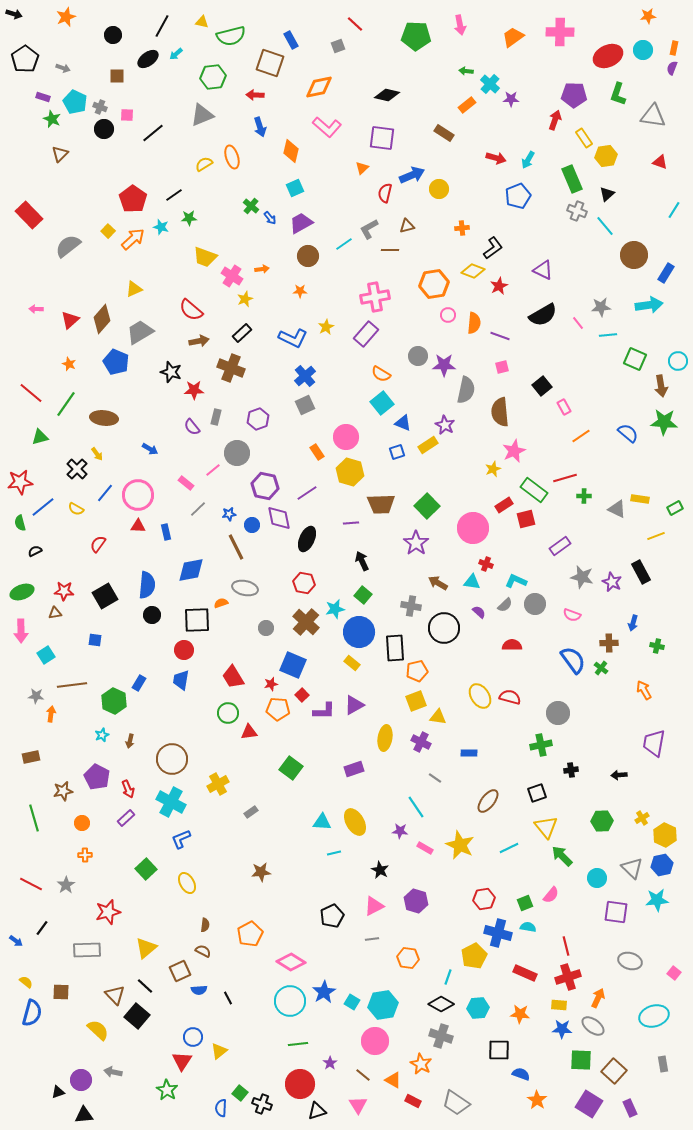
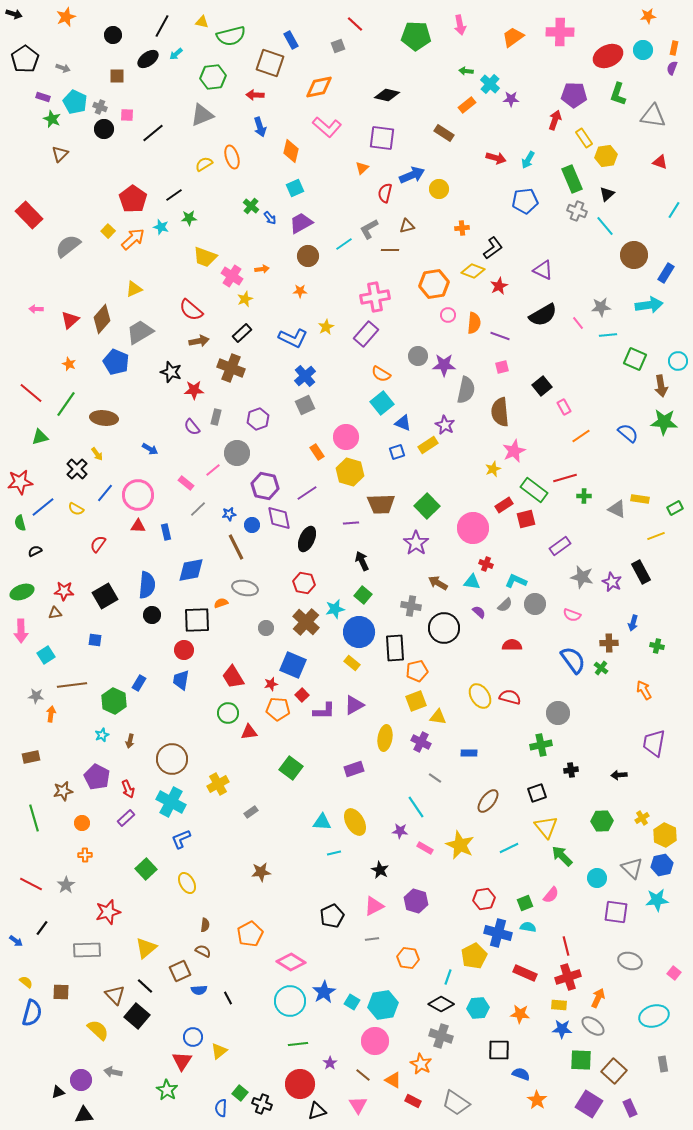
blue pentagon at (518, 196): moved 7 px right, 5 px down; rotated 15 degrees clockwise
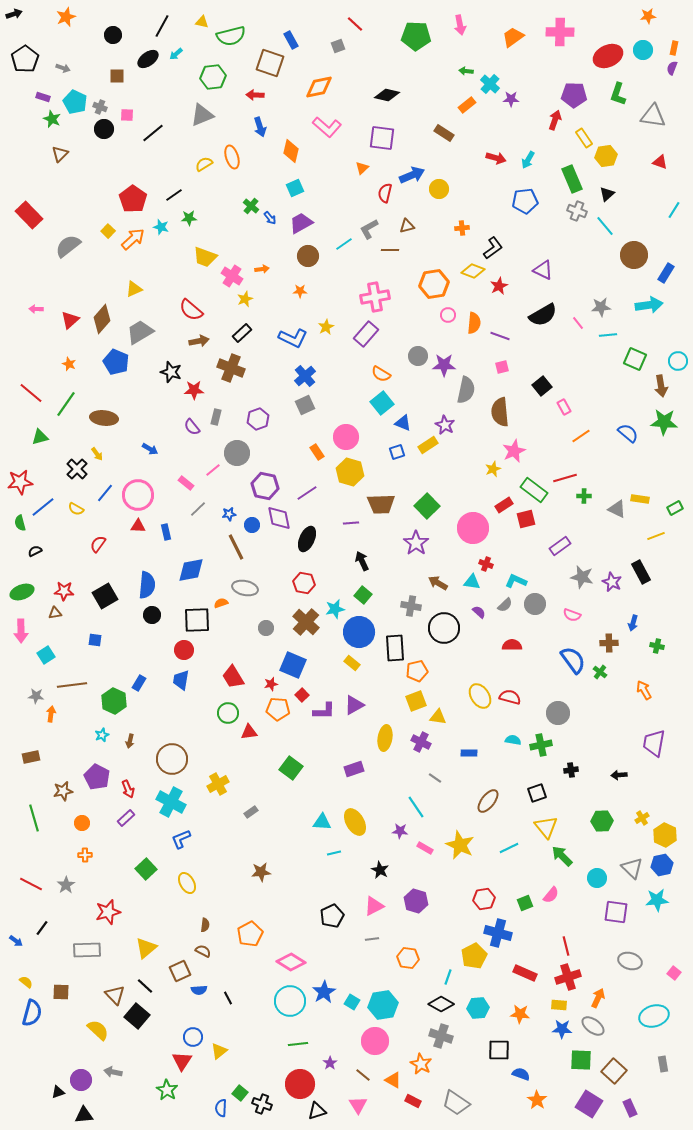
black arrow at (14, 14): rotated 35 degrees counterclockwise
green cross at (601, 668): moved 1 px left, 4 px down
cyan semicircle at (528, 927): moved 15 px left, 187 px up
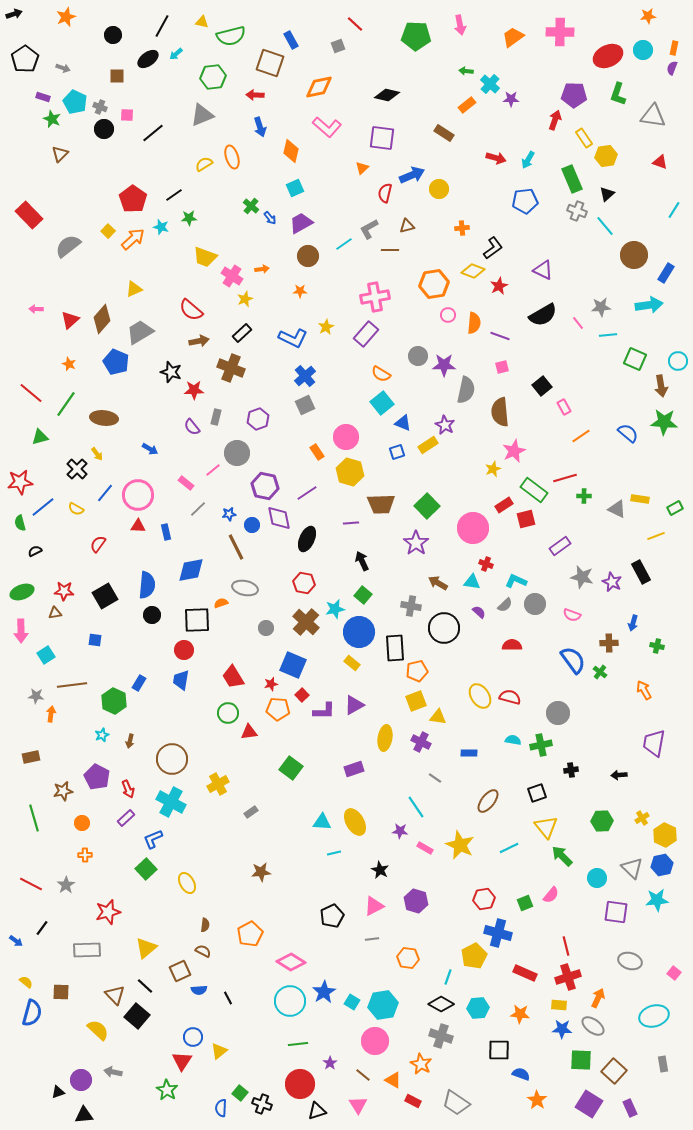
blue L-shape at (181, 839): moved 28 px left
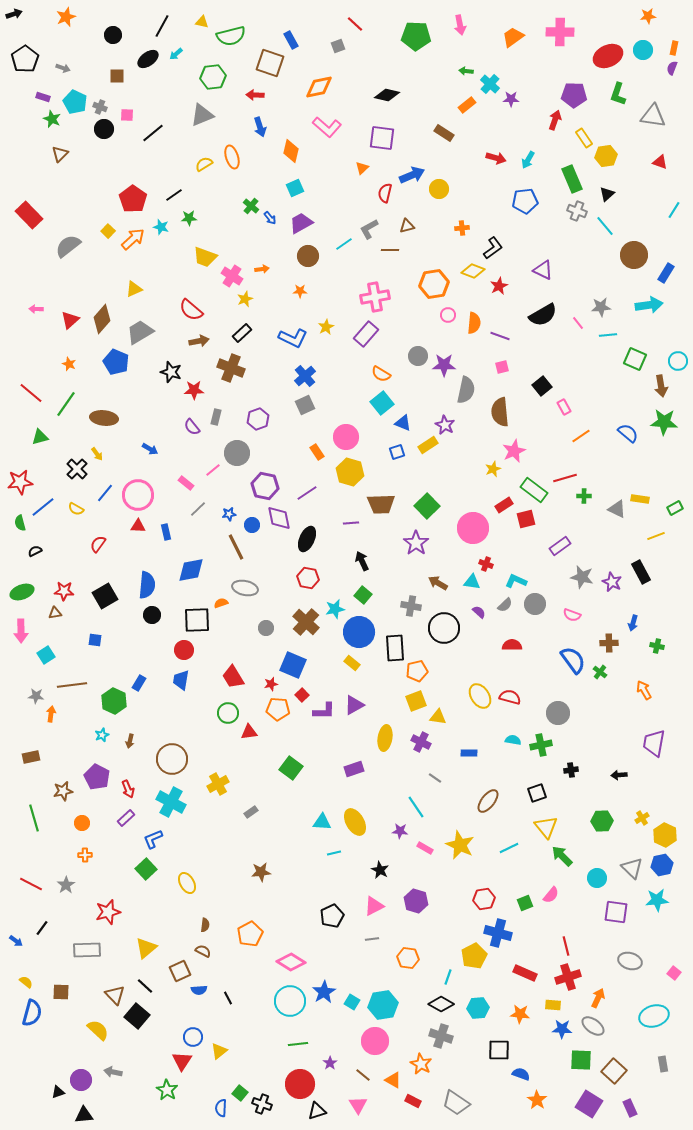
red hexagon at (304, 583): moved 4 px right, 5 px up
yellow rectangle at (559, 1005): moved 6 px left
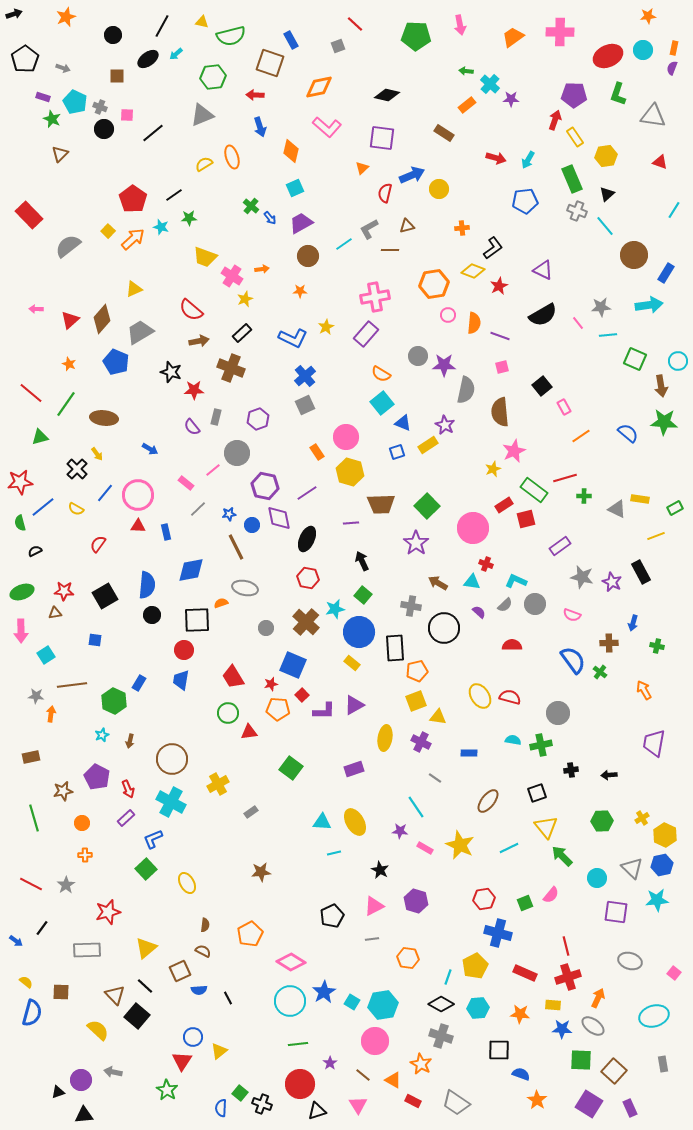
yellow rectangle at (584, 138): moved 9 px left, 1 px up
black arrow at (619, 775): moved 10 px left
yellow pentagon at (474, 956): moved 1 px right, 10 px down
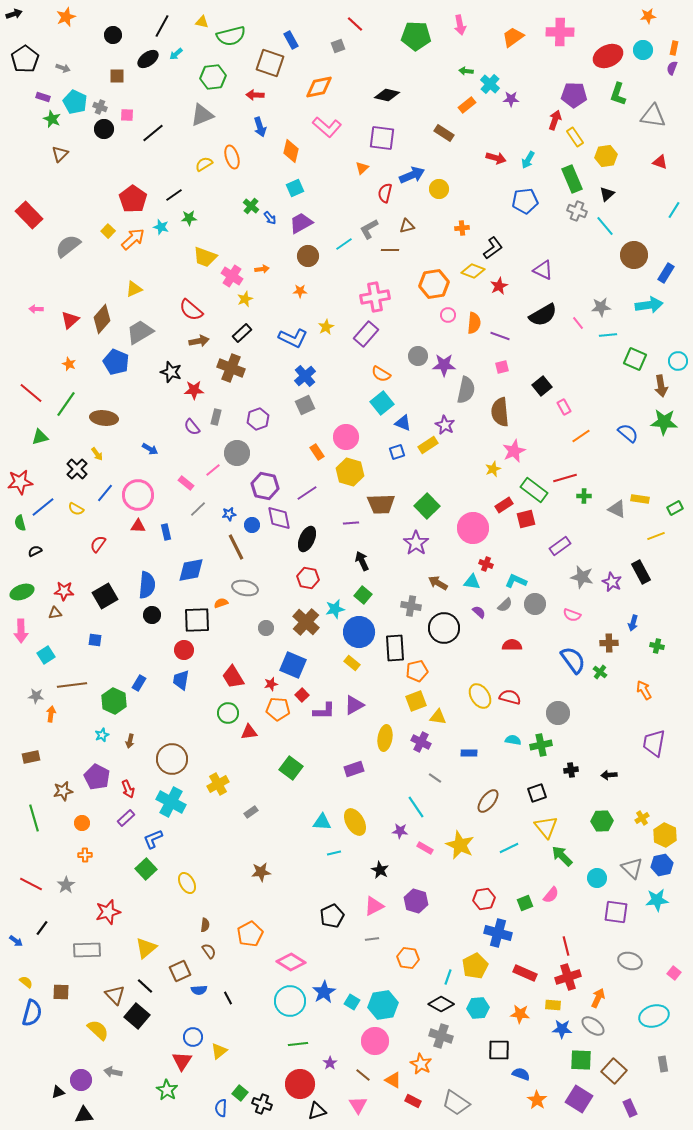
brown semicircle at (203, 951): moved 6 px right; rotated 28 degrees clockwise
purple square at (589, 1104): moved 10 px left, 5 px up
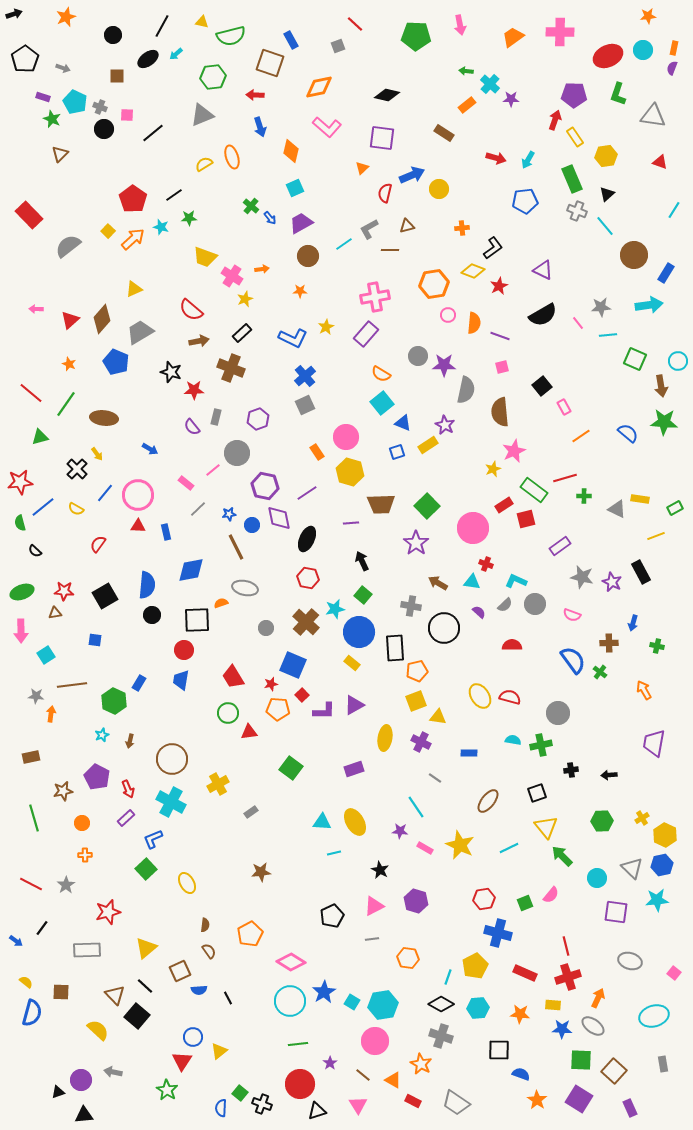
black semicircle at (35, 551): rotated 112 degrees counterclockwise
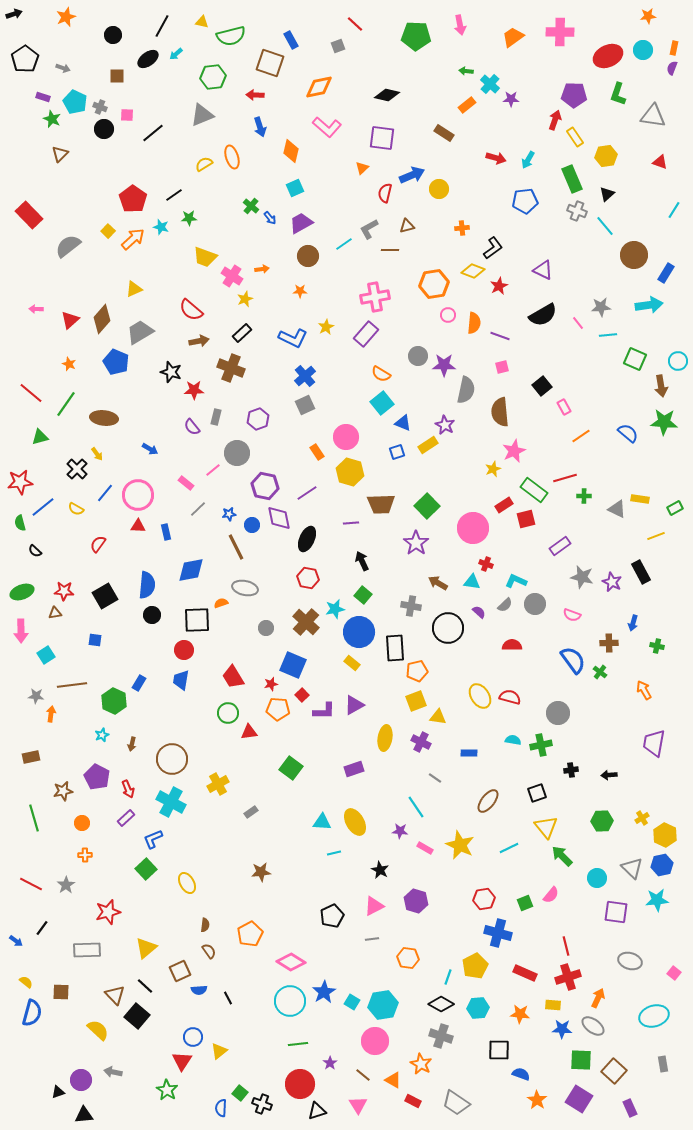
black circle at (444, 628): moved 4 px right
brown arrow at (130, 741): moved 2 px right, 3 px down
